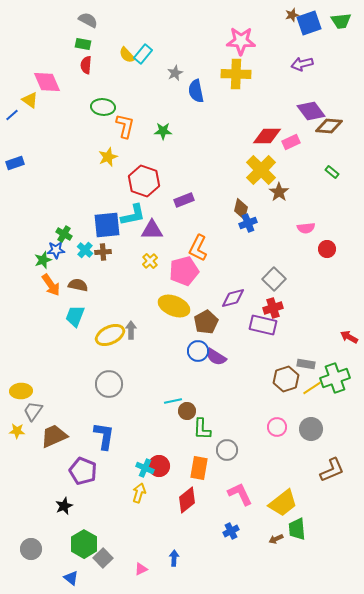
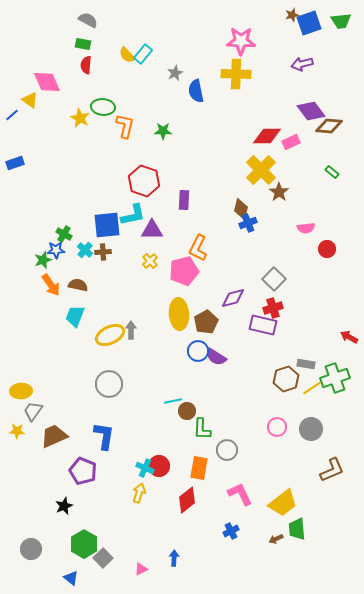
yellow star at (108, 157): moved 28 px left, 39 px up; rotated 24 degrees counterclockwise
purple rectangle at (184, 200): rotated 66 degrees counterclockwise
yellow ellipse at (174, 306): moved 5 px right, 8 px down; rotated 64 degrees clockwise
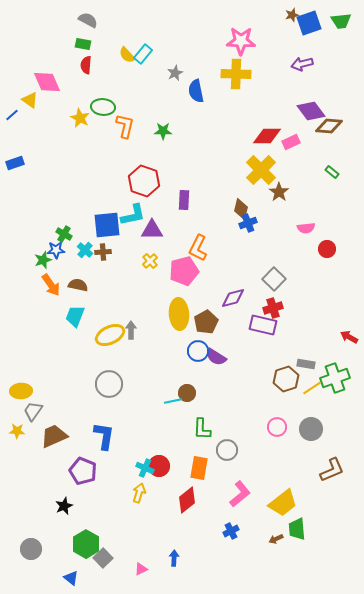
brown circle at (187, 411): moved 18 px up
pink L-shape at (240, 494): rotated 76 degrees clockwise
green hexagon at (84, 544): moved 2 px right
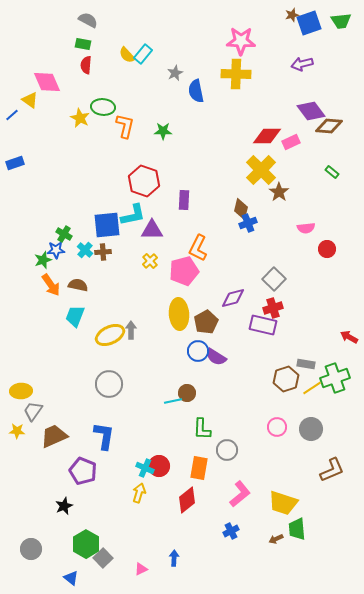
yellow trapezoid at (283, 503): rotated 56 degrees clockwise
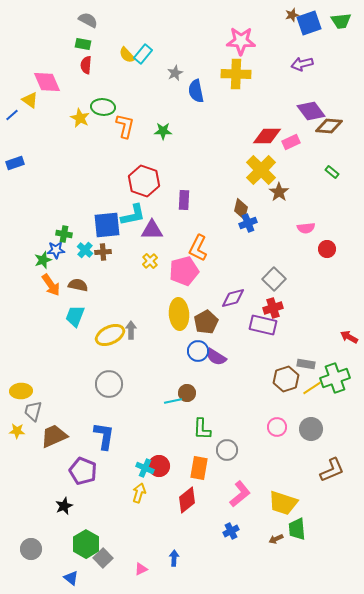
green cross at (64, 234): rotated 21 degrees counterclockwise
gray trapezoid at (33, 411): rotated 20 degrees counterclockwise
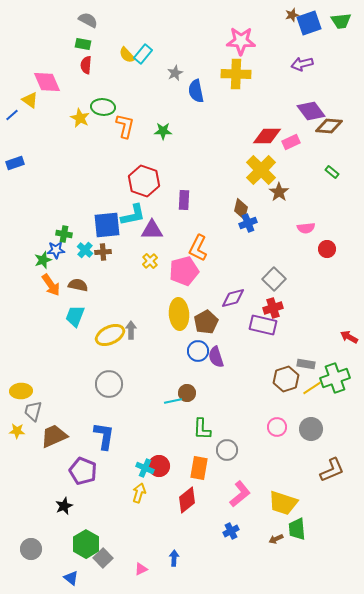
purple semicircle at (216, 357): rotated 40 degrees clockwise
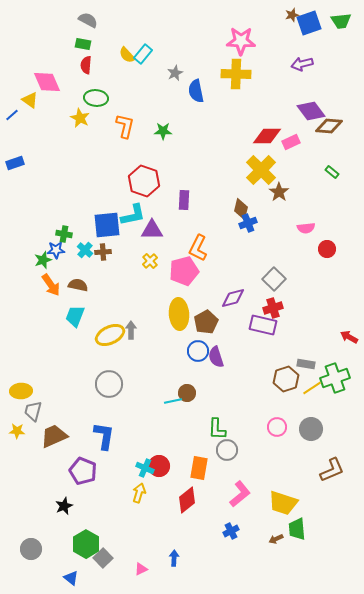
green ellipse at (103, 107): moved 7 px left, 9 px up
green L-shape at (202, 429): moved 15 px right
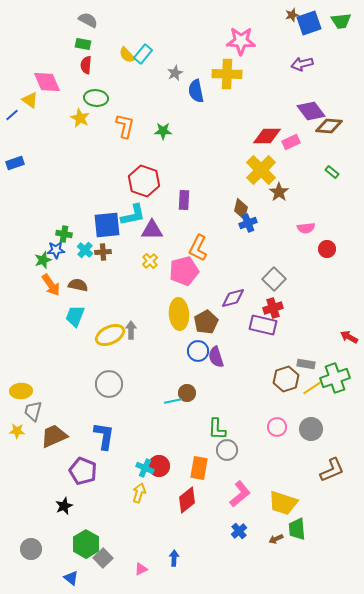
yellow cross at (236, 74): moved 9 px left
blue cross at (231, 531): moved 8 px right; rotated 14 degrees counterclockwise
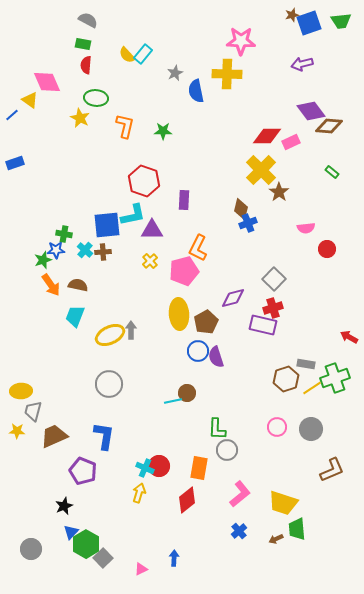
blue triangle at (71, 578): moved 46 px up; rotated 35 degrees clockwise
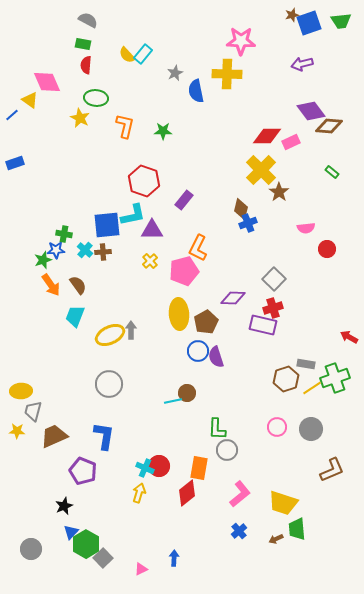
purple rectangle at (184, 200): rotated 36 degrees clockwise
brown semicircle at (78, 285): rotated 42 degrees clockwise
purple diamond at (233, 298): rotated 15 degrees clockwise
red diamond at (187, 500): moved 7 px up
